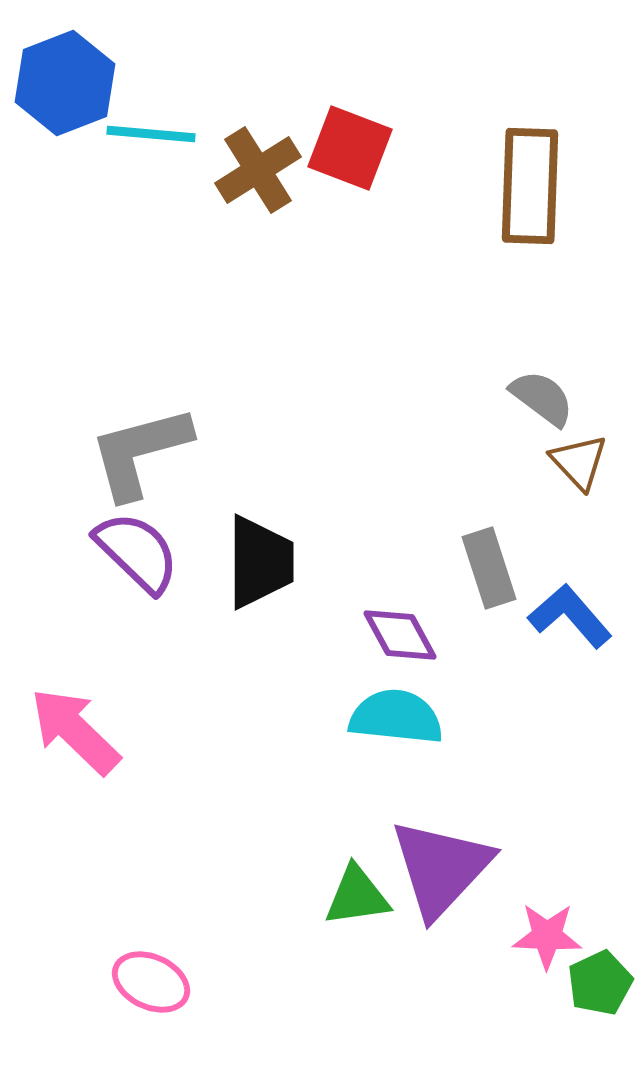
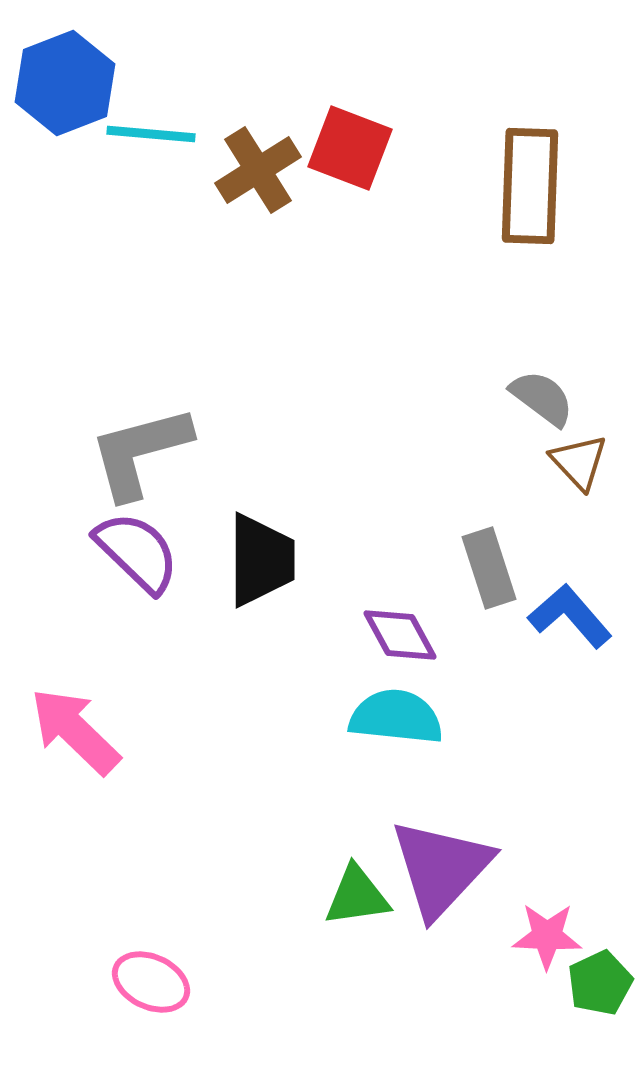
black trapezoid: moved 1 px right, 2 px up
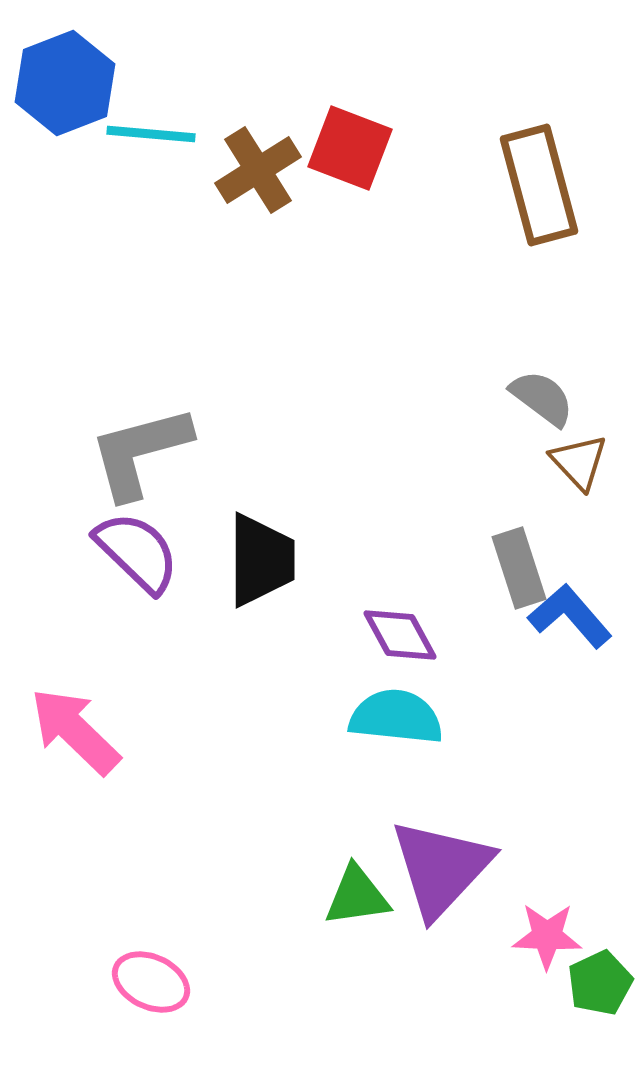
brown rectangle: moved 9 px right, 1 px up; rotated 17 degrees counterclockwise
gray rectangle: moved 30 px right
